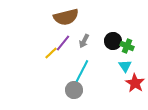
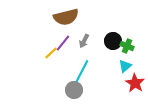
cyan triangle: rotated 24 degrees clockwise
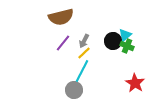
brown semicircle: moved 5 px left
yellow line: moved 33 px right
cyan triangle: moved 31 px up
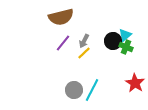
green cross: moved 1 px left, 1 px down
cyan line: moved 10 px right, 19 px down
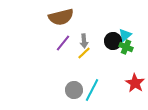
gray arrow: rotated 32 degrees counterclockwise
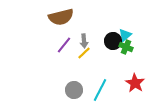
purple line: moved 1 px right, 2 px down
cyan line: moved 8 px right
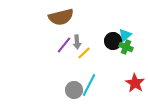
gray arrow: moved 7 px left, 1 px down
cyan line: moved 11 px left, 5 px up
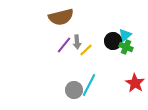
yellow line: moved 2 px right, 3 px up
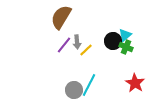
brown semicircle: rotated 135 degrees clockwise
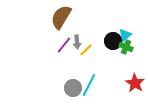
gray circle: moved 1 px left, 2 px up
